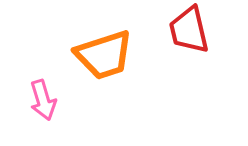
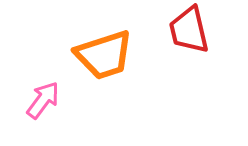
pink arrow: rotated 126 degrees counterclockwise
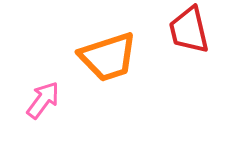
orange trapezoid: moved 4 px right, 2 px down
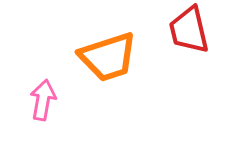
pink arrow: rotated 27 degrees counterclockwise
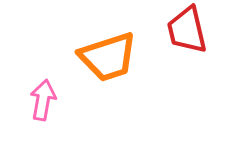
red trapezoid: moved 2 px left
